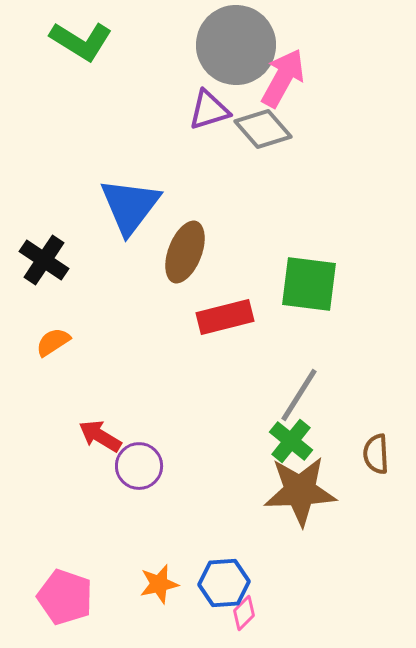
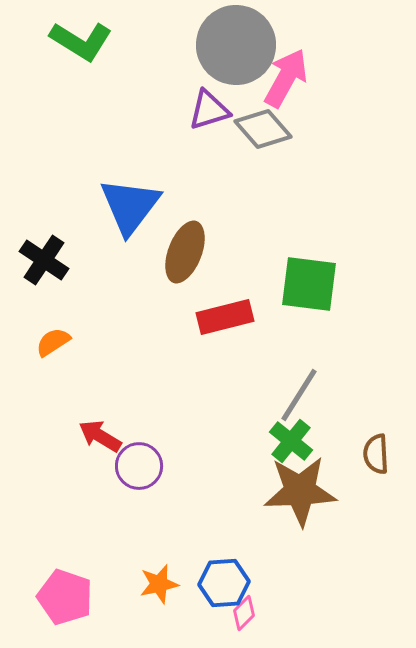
pink arrow: moved 3 px right
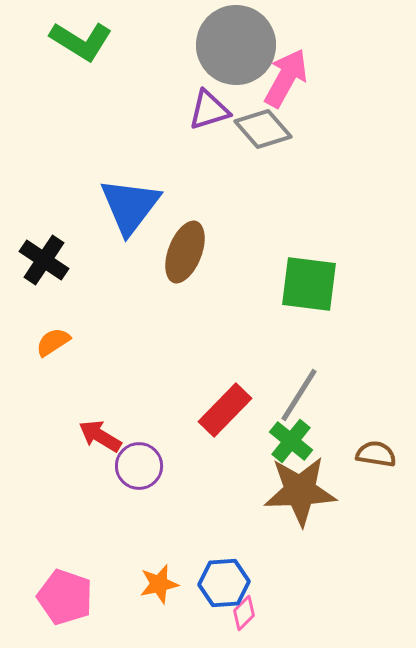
red rectangle: moved 93 px down; rotated 32 degrees counterclockwise
brown semicircle: rotated 102 degrees clockwise
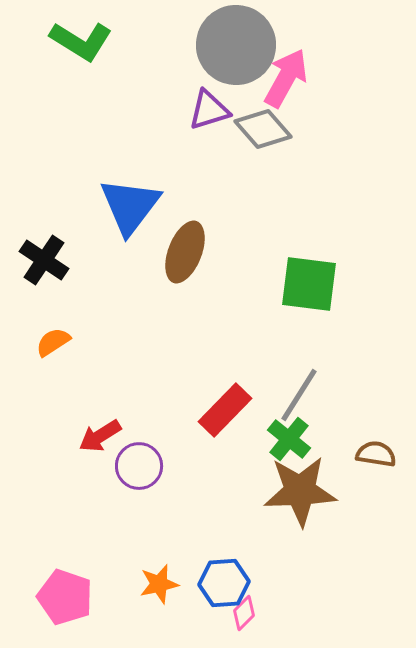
red arrow: rotated 63 degrees counterclockwise
green cross: moved 2 px left, 2 px up
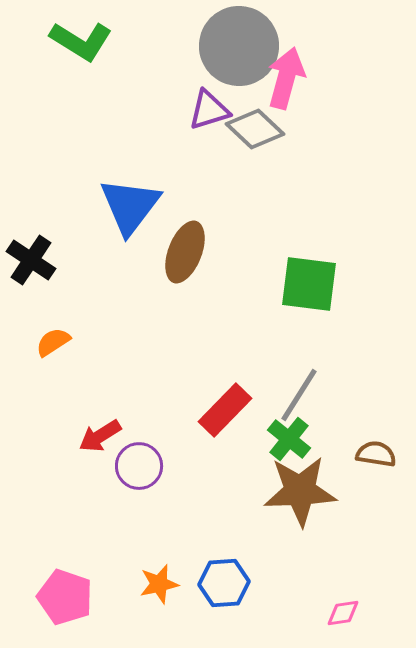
gray circle: moved 3 px right, 1 px down
pink arrow: rotated 14 degrees counterclockwise
gray diamond: moved 8 px left; rotated 6 degrees counterclockwise
black cross: moved 13 px left
pink diamond: moved 99 px right; rotated 36 degrees clockwise
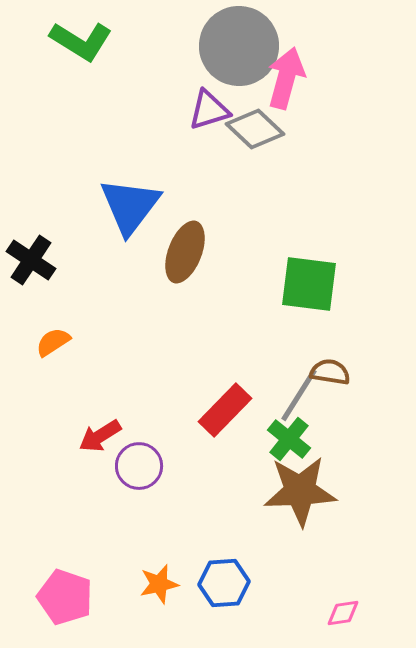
brown semicircle: moved 46 px left, 82 px up
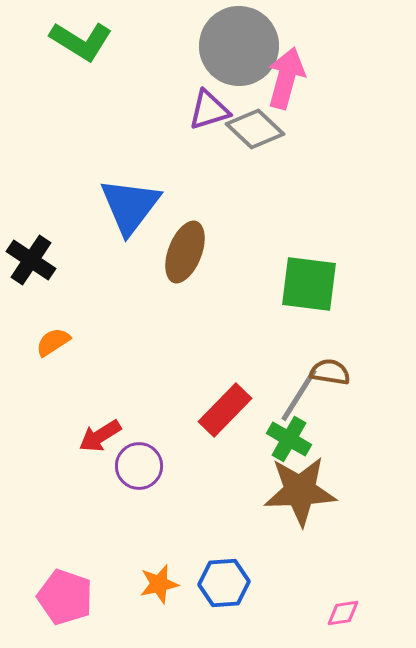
green cross: rotated 9 degrees counterclockwise
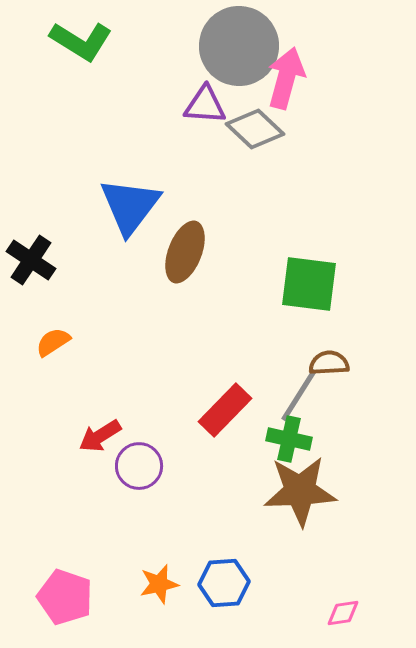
purple triangle: moved 4 px left, 5 px up; rotated 21 degrees clockwise
brown semicircle: moved 1 px left, 9 px up; rotated 12 degrees counterclockwise
green cross: rotated 18 degrees counterclockwise
